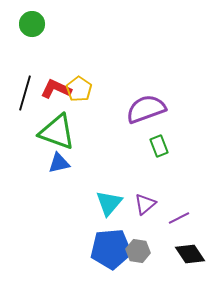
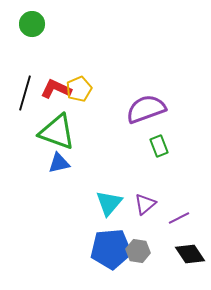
yellow pentagon: rotated 15 degrees clockwise
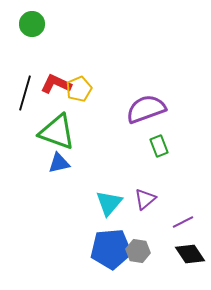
red L-shape: moved 5 px up
purple triangle: moved 5 px up
purple line: moved 4 px right, 4 px down
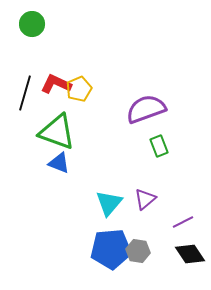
blue triangle: rotated 35 degrees clockwise
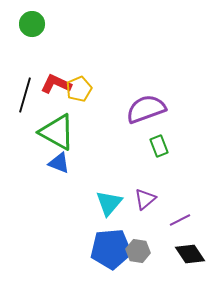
black line: moved 2 px down
green triangle: rotated 9 degrees clockwise
purple line: moved 3 px left, 2 px up
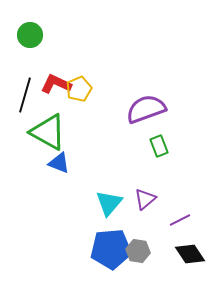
green circle: moved 2 px left, 11 px down
green triangle: moved 9 px left
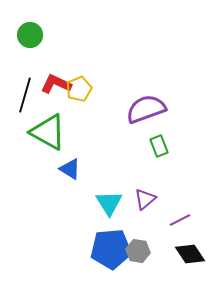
blue triangle: moved 11 px right, 6 px down; rotated 10 degrees clockwise
cyan triangle: rotated 12 degrees counterclockwise
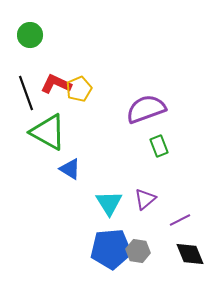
black line: moved 1 px right, 2 px up; rotated 36 degrees counterclockwise
black diamond: rotated 12 degrees clockwise
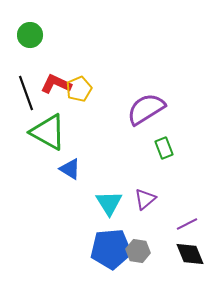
purple semicircle: rotated 12 degrees counterclockwise
green rectangle: moved 5 px right, 2 px down
purple line: moved 7 px right, 4 px down
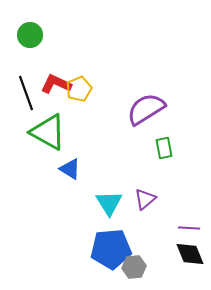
green rectangle: rotated 10 degrees clockwise
purple line: moved 2 px right, 4 px down; rotated 30 degrees clockwise
gray hexagon: moved 4 px left, 16 px down; rotated 15 degrees counterclockwise
